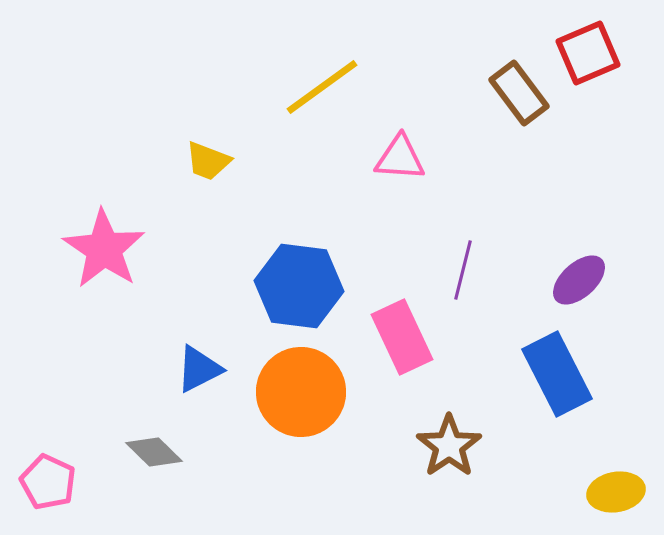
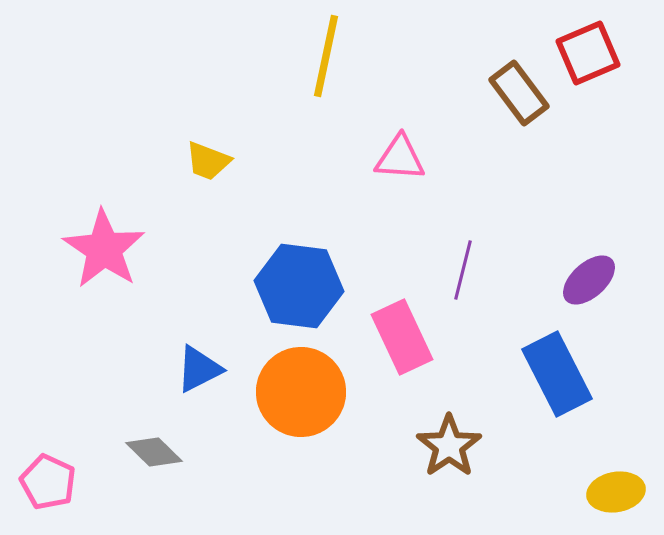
yellow line: moved 4 px right, 31 px up; rotated 42 degrees counterclockwise
purple ellipse: moved 10 px right
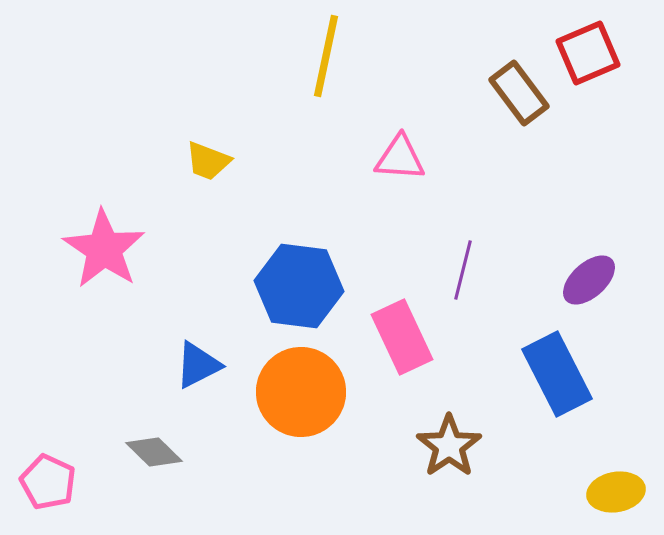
blue triangle: moved 1 px left, 4 px up
